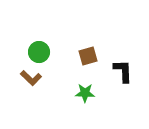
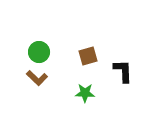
brown L-shape: moved 6 px right
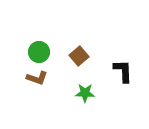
brown square: moved 9 px left; rotated 24 degrees counterclockwise
brown L-shape: rotated 25 degrees counterclockwise
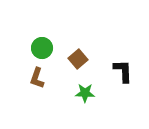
green circle: moved 3 px right, 4 px up
brown square: moved 1 px left, 3 px down
brown L-shape: rotated 90 degrees clockwise
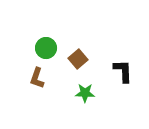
green circle: moved 4 px right
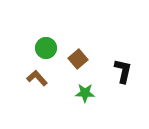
black L-shape: rotated 15 degrees clockwise
brown L-shape: rotated 120 degrees clockwise
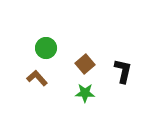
brown square: moved 7 px right, 5 px down
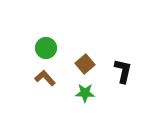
brown L-shape: moved 8 px right
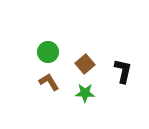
green circle: moved 2 px right, 4 px down
brown L-shape: moved 4 px right, 4 px down; rotated 10 degrees clockwise
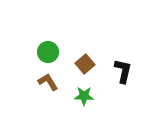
brown L-shape: moved 1 px left
green star: moved 1 px left, 3 px down
